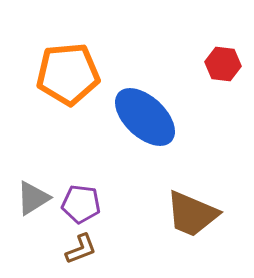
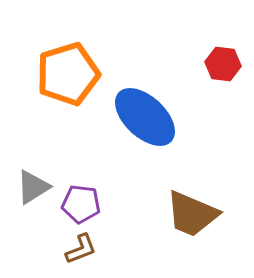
orange pentagon: rotated 12 degrees counterclockwise
gray triangle: moved 11 px up
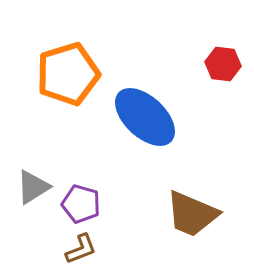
purple pentagon: rotated 9 degrees clockwise
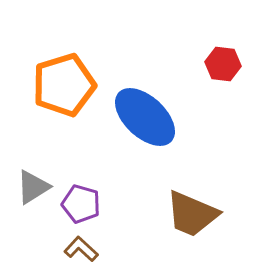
orange pentagon: moved 4 px left, 11 px down
brown L-shape: rotated 116 degrees counterclockwise
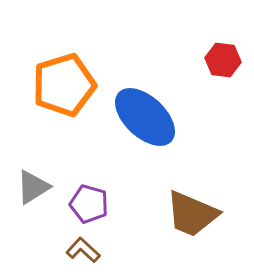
red hexagon: moved 4 px up
purple pentagon: moved 8 px right
brown L-shape: moved 2 px right, 1 px down
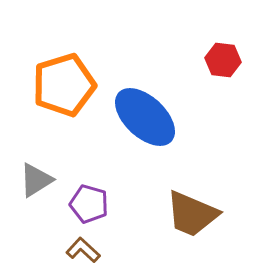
gray triangle: moved 3 px right, 7 px up
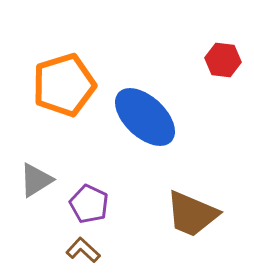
purple pentagon: rotated 9 degrees clockwise
